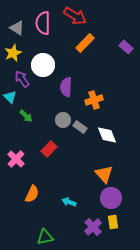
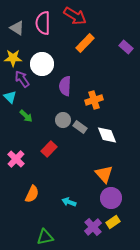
yellow star: moved 5 px down; rotated 24 degrees clockwise
white circle: moved 1 px left, 1 px up
purple semicircle: moved 1 px left, 1 px up
yellow rectangle: rotated 64 degrees clockwise
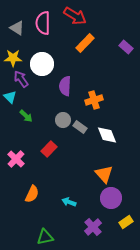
purple arrow: moved 1 px left
yellow rectangle: moved 13 px right
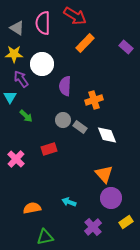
yellow star: moved 1 px right, 4 px up
cyan triangle: rotated 16 degrees clockwise
red rectangle: rotated 28 degrees clockwise
orange semicircle: moved 14 px down; rotated 126 degrees counterclockwise
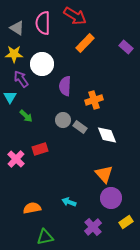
red rectangle: moved 9 px left
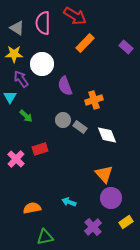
purple semicircle: rotated 24 degrees counterclockwise
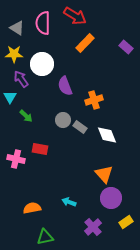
red rectangle: rotated 28 degrees clockwise
pink cross: rotated 30 degrees counterclockwise
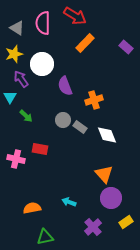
yellow star: rotated 18 degrees counterclockwise
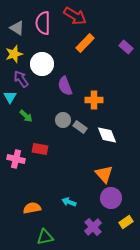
orange cross: rotated 18 degrees clockwise
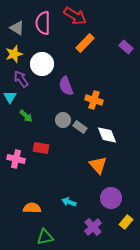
purple semicircle: moved 1 px right
orange cross: rotated 18 degrees clockwise
red rectangle: moved 1 px right, 1 px up
orange triangle: moved 6 px left, 9 px up
orange semicircle: rotated 12 degrees clockwise
yellow rectangle: rotated 16 degrees counterclockwise
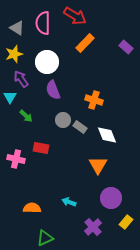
white circle: moved 5 px right, 2 px up
purple semicircle: moved 13 px left, 4 px down
orange triangle: rotated 12 degrees clockwise
green triangle: moved 1 px down; rotated 12 degrees counterclockwise
